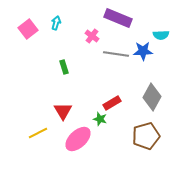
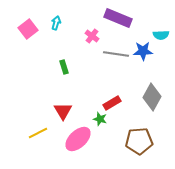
brown pentagon: moved 7 px left, 5 px down; rotated 12 degrees clockwise
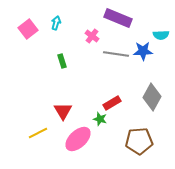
green rectangle: moved 2 px left, 6 px up
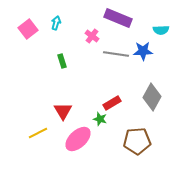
cyan semicircle: moved 5 px up
brown pentagon: moved 2 px left
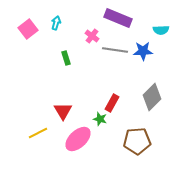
gray line: moved 1 px left, 4 px up
green rectangle: moved 4 px right, 3 px up
gray diamond: rotated 16 degrees clockwise
red rectangle: rotated 30 degrees counterclockwise
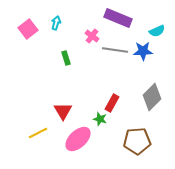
cyan semicircle: moved 4 px left, 1 px down; rotated 21 degrees counterclockwise
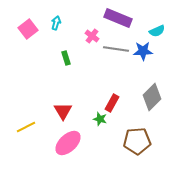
gray line: moved 1 px right, 1 px up
yellow line: moved 12 px left, 6 px up
pink ellipse: moved 10 px left, 4 px down
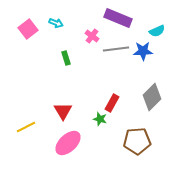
cyan arrow: rotated 96 degrees clockwise
gray line: rotated 15 degrees counterclockwise
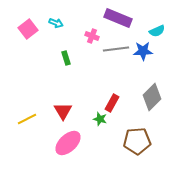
pink cross: rotated 16 degrees counterclockwise
yellow line: moved 1 px right, 8 px up
